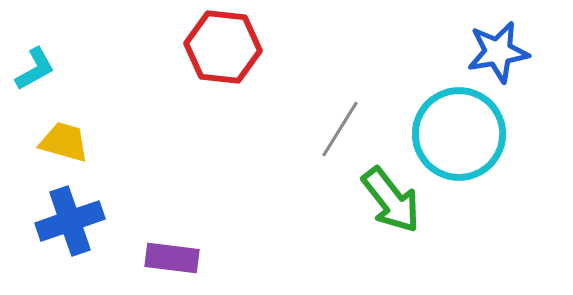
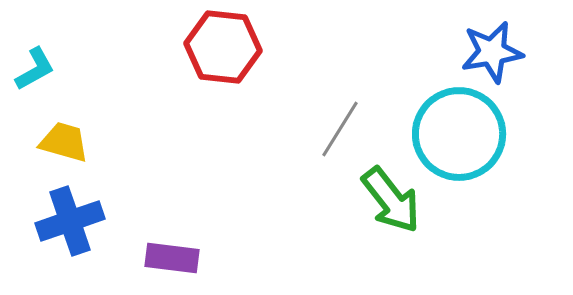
blue star: moved 6 px left
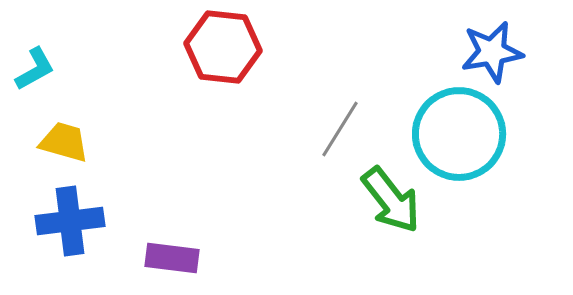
blue cross: rotated 12 degrees clockwise
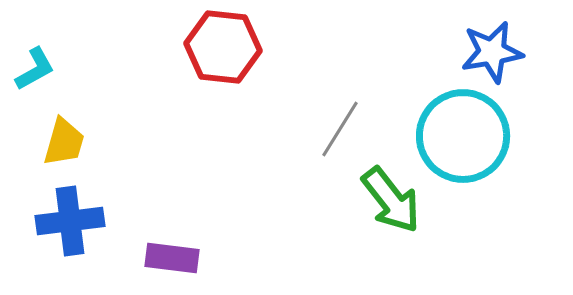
cyan circle: moved 4 px right, 2 px down
yellow trapezoid: rotated 90 degrees clockwise
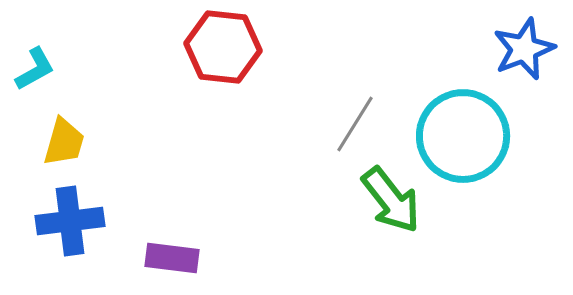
blue star: moved 32 px right, 3 px up; rotated 12 degrees counterclockwise
gray line: moved 15 px right, 5 px up
